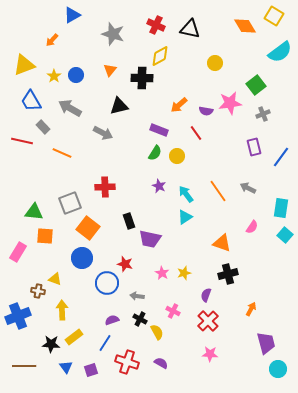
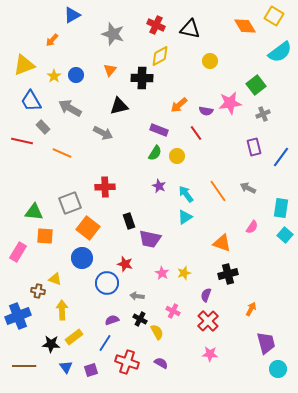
yellow circle at (215, 63): moved 5 px left, 2 px up
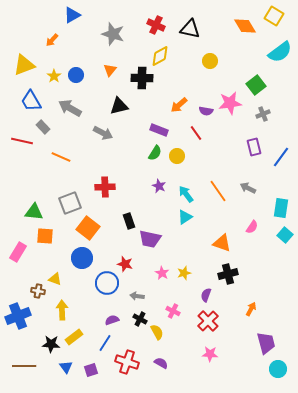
orange line at (62, 153): moved 1 px left, 4 px down
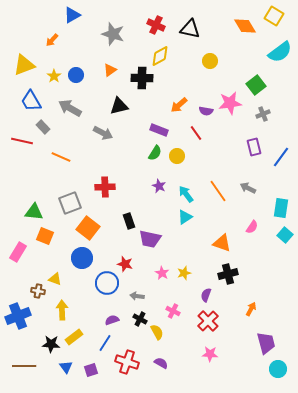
orange triangle at (110, 70): rotated 16 degrees clockwise
orange square at (45, 236): rotated 18 degrees clockwise
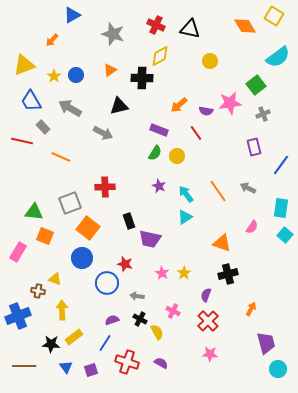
cyan semicircle at (280, 52): moved 2 px left, 5 px down
blue line at (281, 157): moved 8 px down
yellow star at (184, 273): rotated 16 degrees counterclockwise
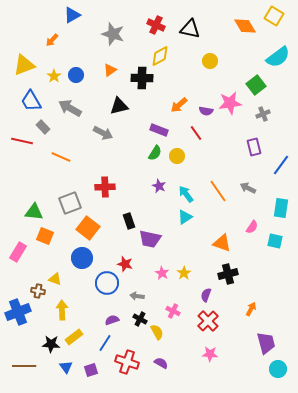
cyan square at (285, 235): moved 10 px left, 6 px down; rotated 28 degrees counterclockwise
blue cross at (18, 316): moved 4 px up
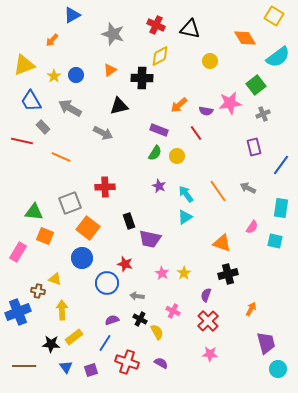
orange diamond at (245, 26): moved 12 px down
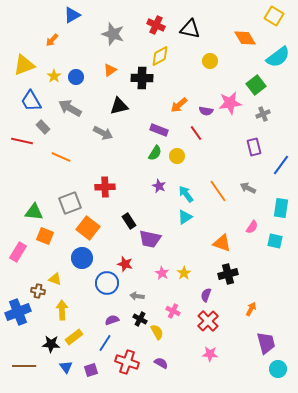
blue circle at (76, 75): moved 2 px down
black rectangle at (129, 221): rotated 14 degrees counterclockwise
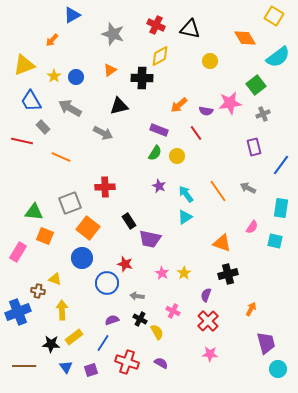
blue line at (105, 343): moved 2 px left
